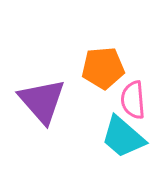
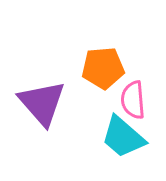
purple triangle: moved 2 px down
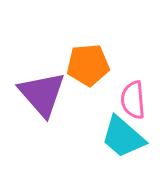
orange pentagon: moved 15 px left, 3 px up
purple triangle: moved 9 px up
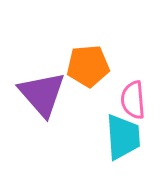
orange pentagon: moved 1 px down
cyan trapezoid: rotated 135 degrees counterclockwise
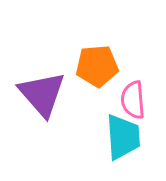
orange pentagon: moved 9 px right
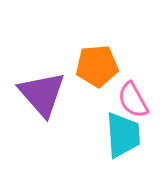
pink semicircle: rotated 24 degrees counterclockwise
cyan trapezoid: moved 2 px up
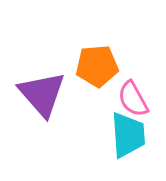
pink semicircle: moved 1 px up
cyan trapezoid: moved 5 px right
